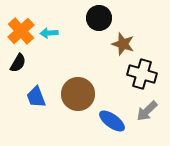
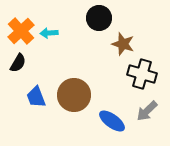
brown circle: moved 4 px left, 1 px down
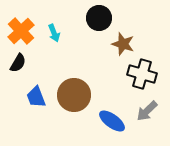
cyan arrow: moved 5 px right; rotated 108 degrees counterclockwise
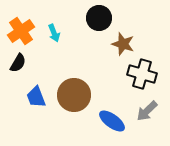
orange cross: rotated 8 degrees clockwise
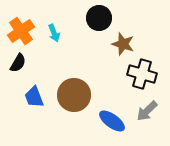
blue trapezoid: moved 2 px left
